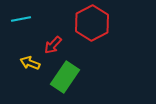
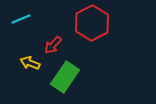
cyan line: rotated 12 degrees counterclockwise
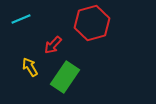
red hexagon: rotated 12 degrees clockwise
yellow arrow: moved 4 px down; rotated 36 degrees clockwise
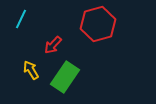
cyan line: rotated 42 degrees counterclockwise
red hexagon: moved 6 px right, 1 px down
yellow arrow: moved 1 px right, 3 px down
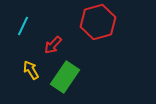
cyan line: moved 2 px right, 7 px down
red hexagon: moved 2 px up
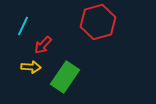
red arrow: moved 10 px left
yellow arrow: moved 3 px up; rotated 126 degrees clockwise
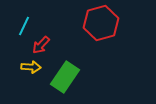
red hexagon: moved 3 px right, 1 px down
cyan line: moved 1 px right
red arrow: moved 2 px left
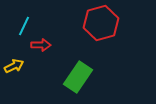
red arrow: rotated 132 degrees counterclockwise
yellow arrow: moved 17 px left, 1 px up; rotated 30 degrees counterclockwise
green rectangle: moved 13 px right
